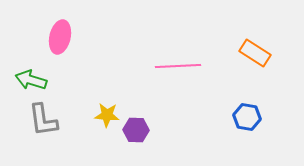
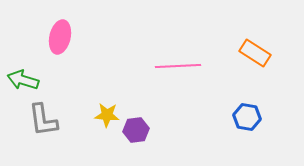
green arrow: moved 8 px left
purple hexagon: rotated 10 degrees counterclockwise
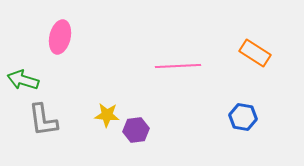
blue hexagon: moved 4 px left
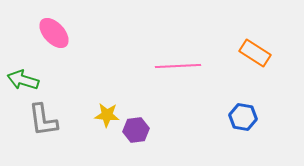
pink ellipse: moved 6 px left, 4 px up; rotated 56 degrees counterclockwise
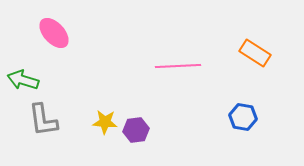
yellow star: moved 2 px left, 7 px down
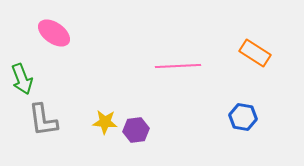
pink ellipse: rotated 12 degrees counterclockwise
green arrow: moved 1 px left, 1 px up; rotated 128 degrees counterclockwise
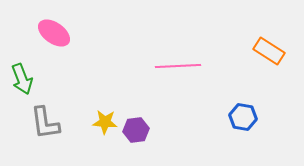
orange rectangle: moved 14 px right, 2 px up
gray L-shape: moved 2 px right, 3 px down
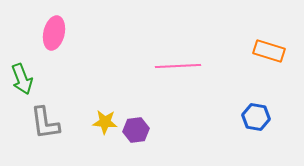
pink ellipse: rotated 68 degrees clockwise
orange rectangle: rotated 16 degrees counterclockwise
blue hexagon: moved 13 px right
